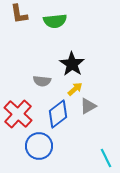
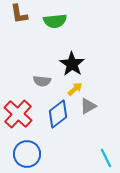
blue circle: moved 12 px left, 8 px down
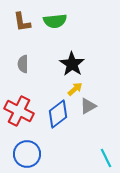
brown L-shape: moved 3 px right, 8 px down
gray semicircle: moved 19 px left, 17 px up; rotated 84 degrees clockwise
red cross: moved 1 px right, 3 px up; rotated 16 degrees counterclockwise
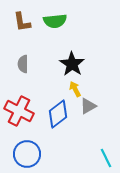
yellow arrow: rotated 77 degrees counterclockwise
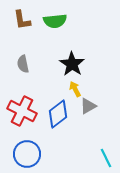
brown L-shape: moved 2 px up
gray semicircle: rotated 12 degrees counterclockwise
red cross: moved 3 px right
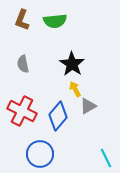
brown L-shape: rotated 30 degrees clockwise
blue diamond: moved 2 px down; rotated 12 degrees counterclockwise
blue circle: moved 13 px right
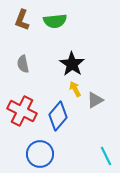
gray triangle: moved 7 px right, 6 px up
cyan line: moved 2 px up
